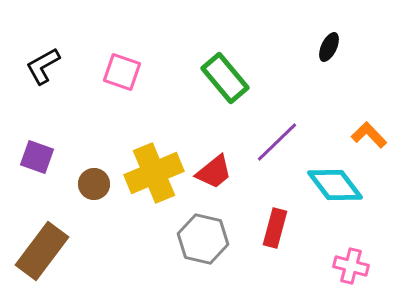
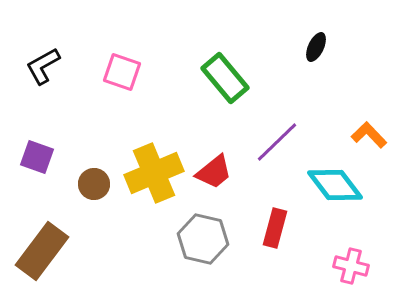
black ellipse: moved 13 px left
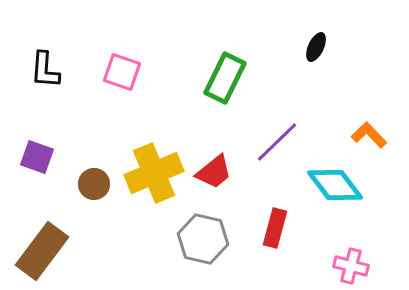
black L-shape: moved 2 px right, 4 px down; rotated 57 degrees counterclockwise
green rectangle: rotated 66 degrees clockwise
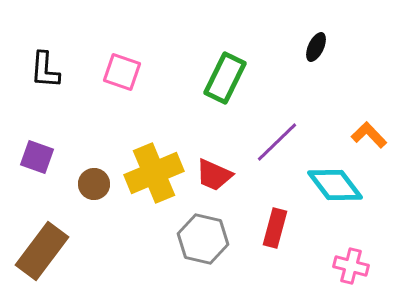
red trapezoid: moved 3 px down; rotated 63 degrees clockwise
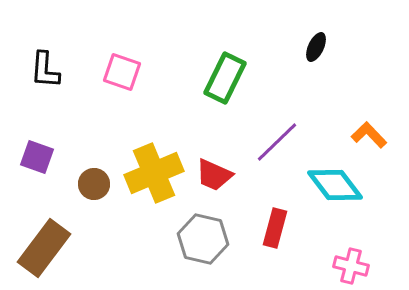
brown rectangle: moved 2 px right, 3 px up
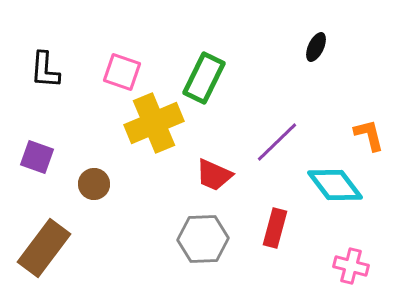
green rectangle: moved 21 px left
orange L-shape: rotated 30 degrees clockwise
yellow cross: moved 50 px up
gray hexagon: rotated 15 degrees counterclockwise
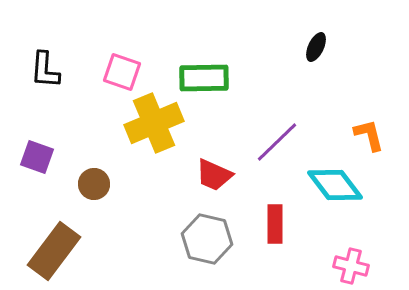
green rectangle: rotated 63 degrees clockwise
red rectangle: moved 4 px up; rotated 15 degrees counterclockwise
gray hexagon: moved 4 px right; rotated 15 degrees clockwise
brown rectangle: moved 10 px right, 3 px down
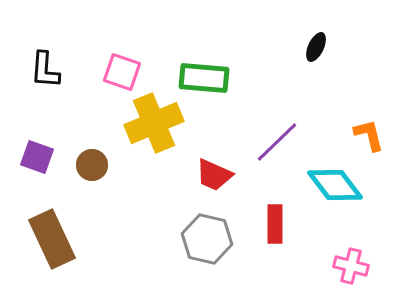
green rectangle: rotated 6 degrees clockwise
brown circle: moved 2 px left, 19 px up
brown rectangle: moved 2 px left, 12 px up; rotated 62 degrees counterclockwise
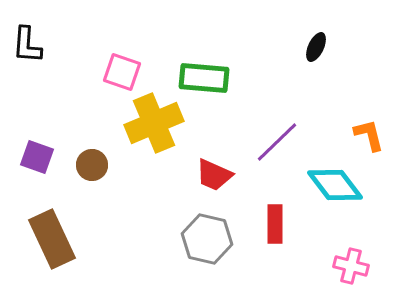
black L-shape: moved 18 px left, 25 px up
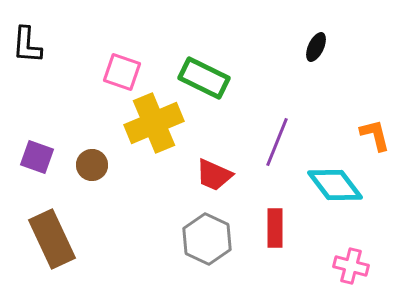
green rectangle: rotated 21 degrees clockwise
orange L-shape: moved 6 px right
purple line: rotated 24 degrees counterclockwise
red rectangle: moved 4 px down
gray hexagon: rotated 12 degrees clockwise
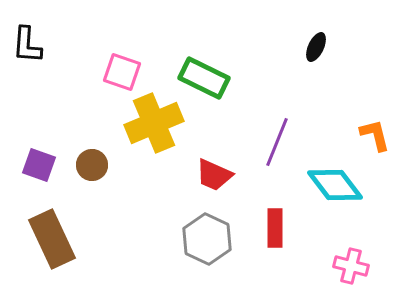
purple square: moved 2 px right, 8 px down
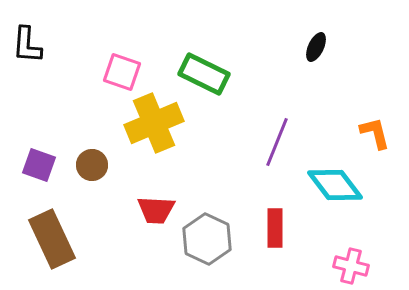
green rectangle: moved 4 px up
orange L-shape: moved 2 px up
red trapezoid: moved 58 px left, 35 px down; rotated 21 degrees counterclockwise
